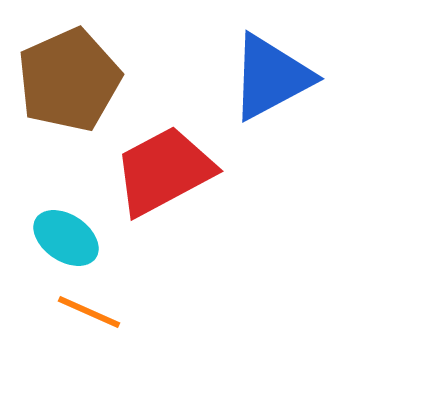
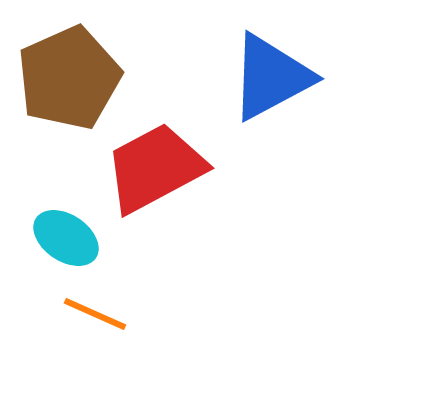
brown pentagon: moved 2 px up
red trapezoid: moved 9 px left, 3 px up
orange line: moved 6 px right, 2 px down
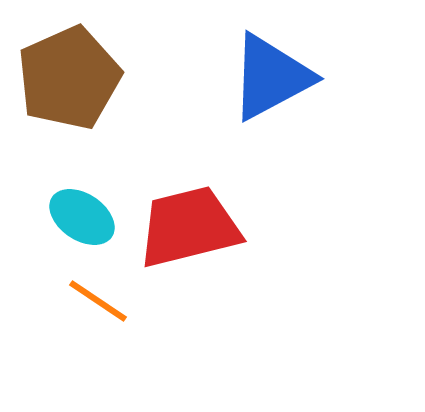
red trapezoid: moved 34 px right, 59 px down; rotated 14 degrees clockwise
cyan ellipse: moved 16 px right, 21 px up
orange line: moved 3 px right, 13 px up; rotated 10 degrees clockwise
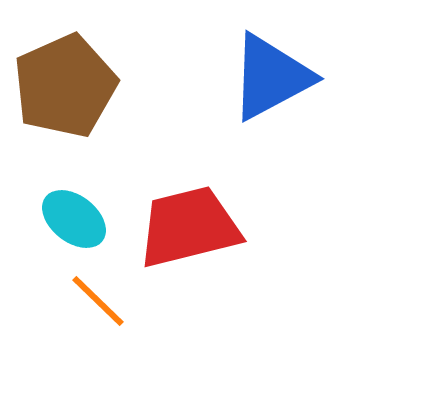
brown pentagon: moved 4 px left, 8 px down
cyan ellipse: moved 8 px left, 2 px down; rotated 4 degrees clockwise
orange line: rotated 10 degrees clockwise
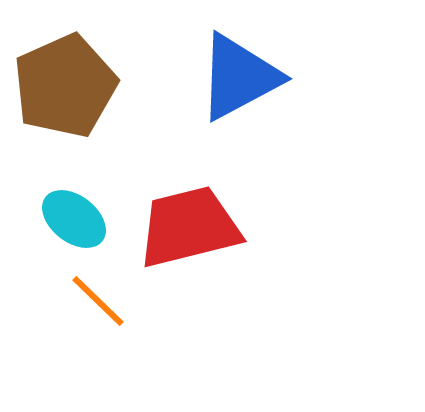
blue triangle: moved 32 px left
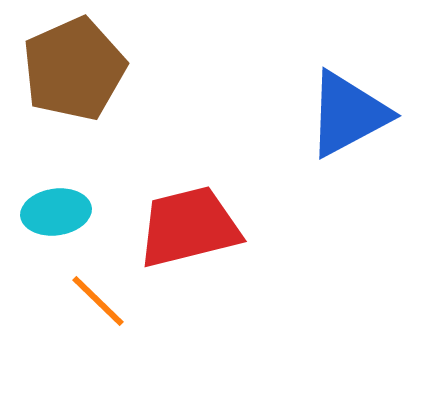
blue triangle: moved 109 px right, 37 px down
brown pentagon: moved 9 px right, 17 px up
cyan ellipse: moved 18 px left, 7 px up; rotated 46 degrees counterclockwise
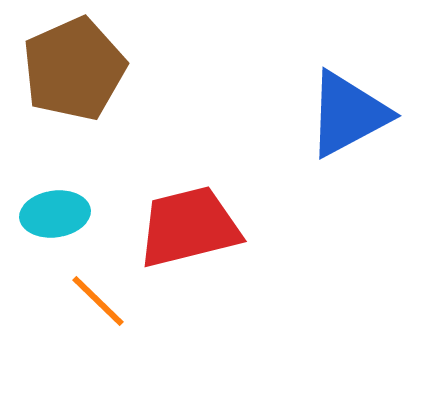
cyan ellipse: moved 1 px left, 2 px down
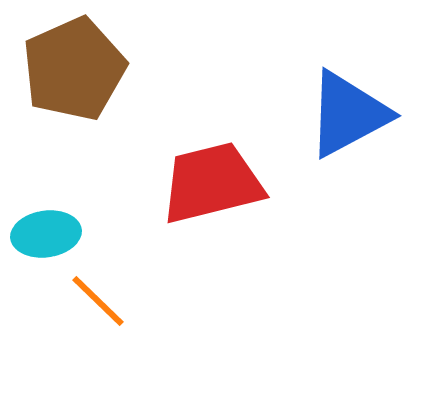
cyan ellipse: moved 9 px left, 20 px down
red trapezoid: moved 23 px right, 44 px up
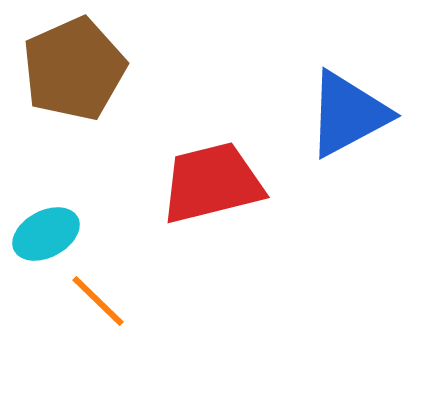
cyan ellipse: rotated 20 degrees counterclockwise
